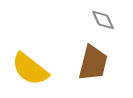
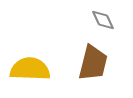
yellow semicircle: rotated 144 degrees clockwise
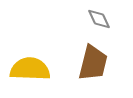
gray diamond: moved 4 px left, 1 px up
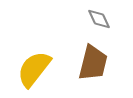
yellow semicircle: moved 4 px right; rotated 54 degrees counterclockwise
